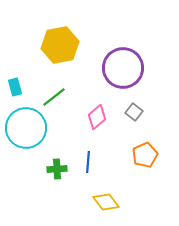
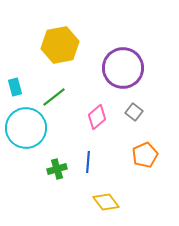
green cross: rotated 12 degrees counterclockwise
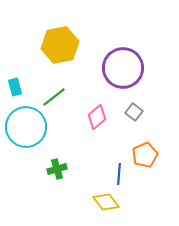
cyan circle: moved 1 px up
blue line: moved 31 px right, 12 px down
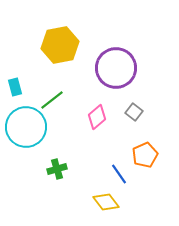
purple circle: moved 7 px left
green line: moved 2 px left, 3 px down
blue line: rotated 40 degrees counterclockwise
